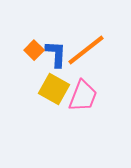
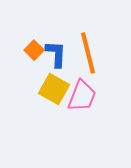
orange line: moved 2 px right, 3 px down; rotated 66 degrees counterclockwise
pink trapezoid: moved 1 px left
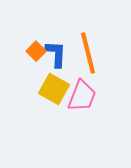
orange square: moved 2 px right, 1 px down
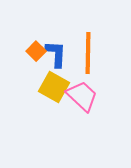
orange line: rotated 15 degrees clockwise
yellow square: moved 2 px up
pink trapezoid: rotated 68 degrees counterclockwise
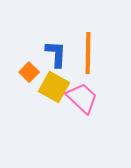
orange square: moved 7 px left, 21 px down
pink trapezoid: moved 2 px down
